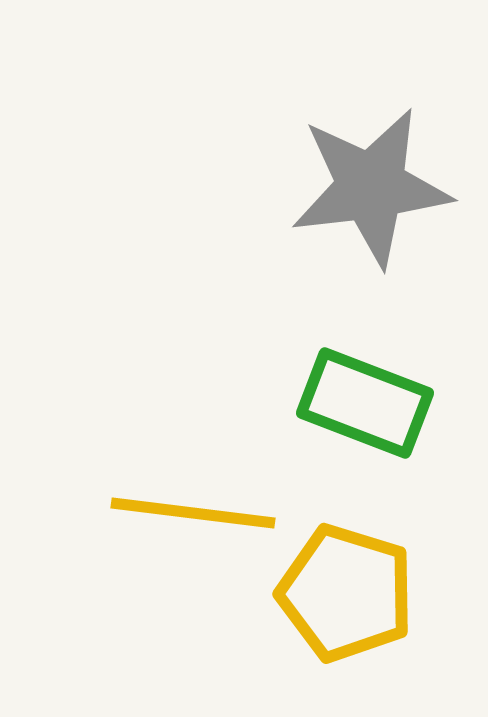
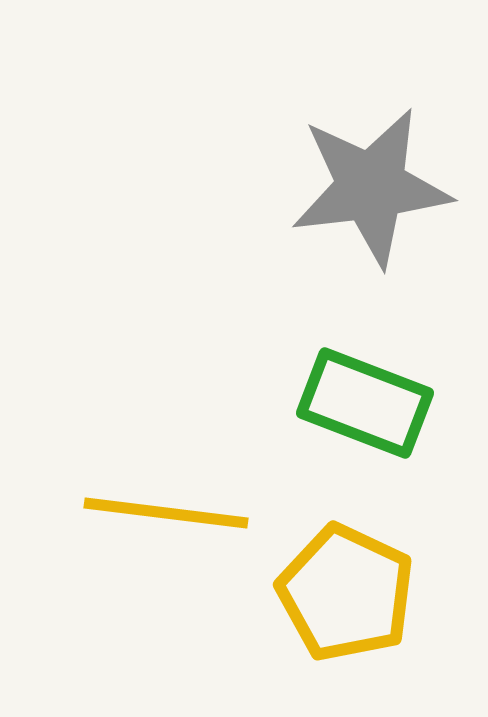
yellow line: moved 27 px left
yellow pentagon: rotated 8 degrees clockwise
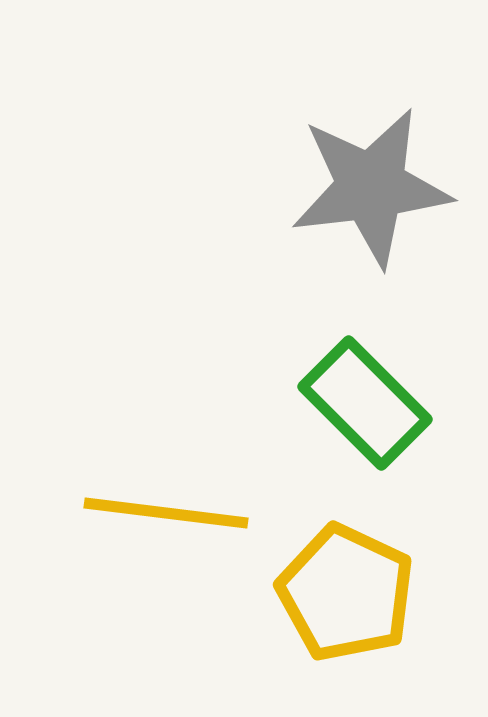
green rectangle: rotated 24 degrees clockwise
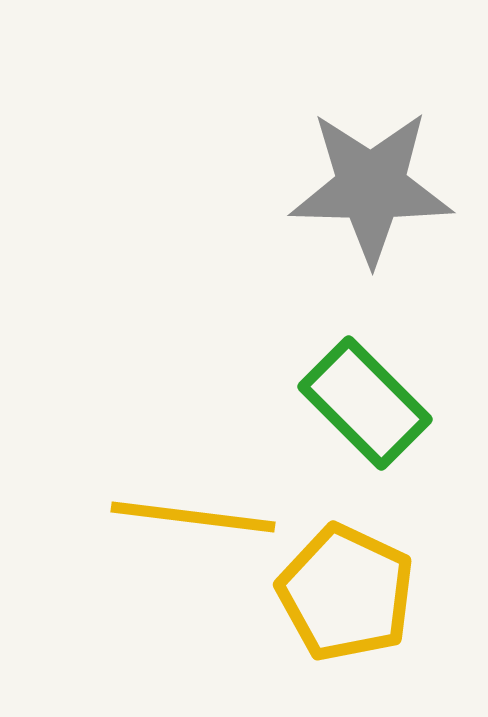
gray star: rotated 8 degrees clockwise
yellow line: moved 27 px right, 4 px down
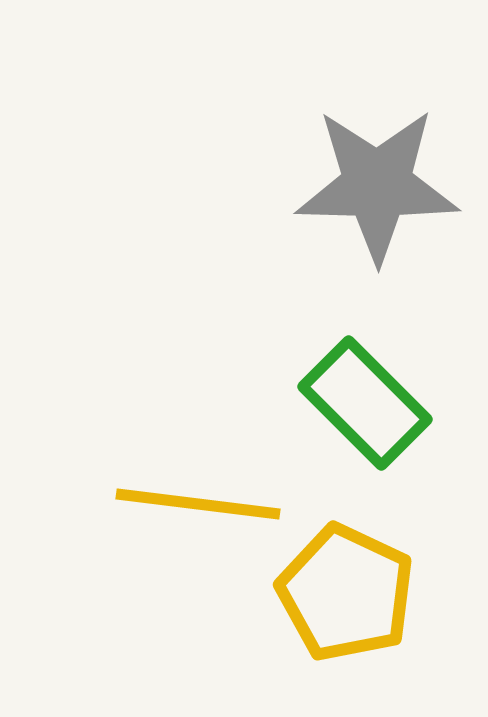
gray star: moved 6 px right, 2 px up
yellow line: moved 5 px right, 13 px up
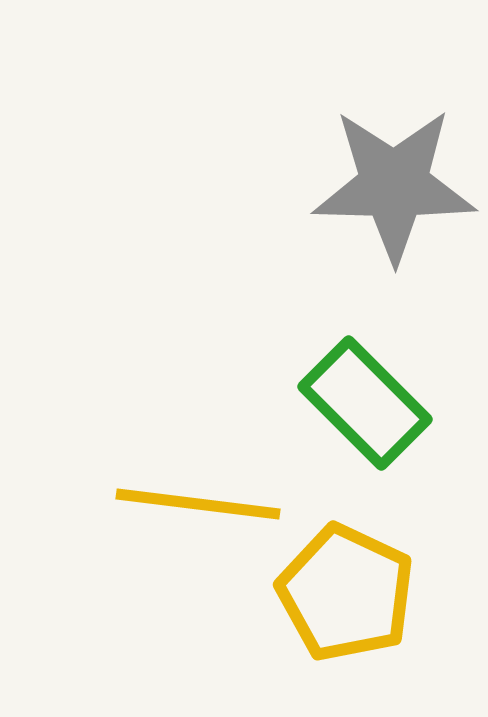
gray star: moved 17 px right
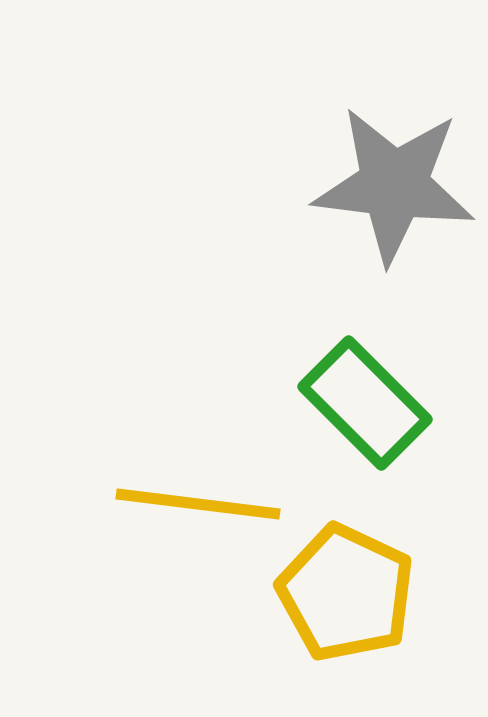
gray star: rotated 6 degrees clockwise
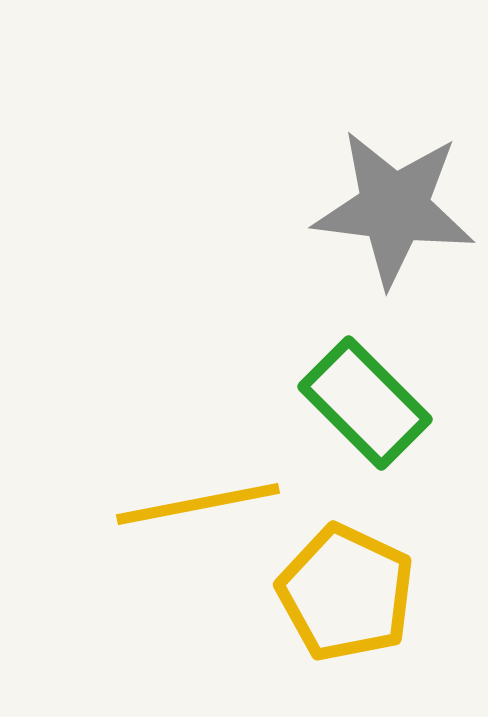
gray star: moved 23 px down
yellow line: rotated 18 degrees counterclockwise
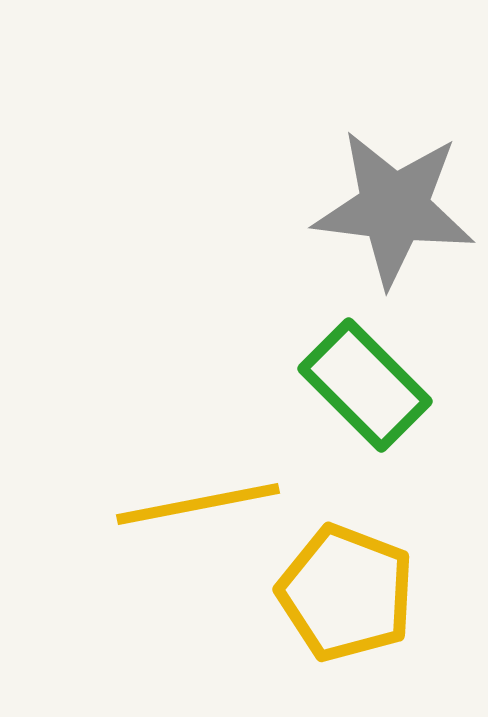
green rectangle: moved 18 px up
yellow pentagon: rotated 4 degrees counterclockwise
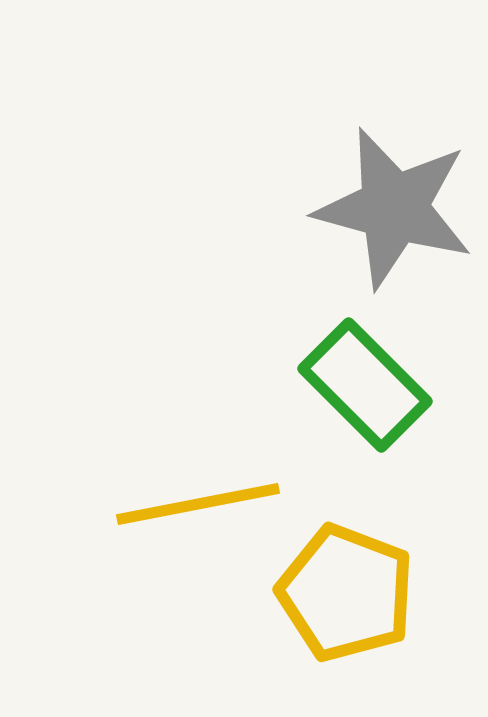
gray star: rotated 8 degrees clockwise
